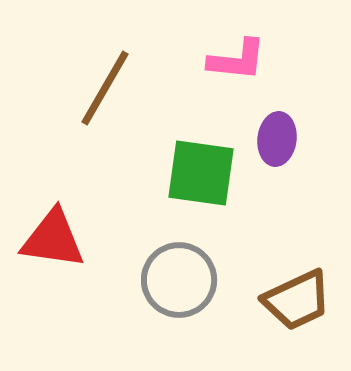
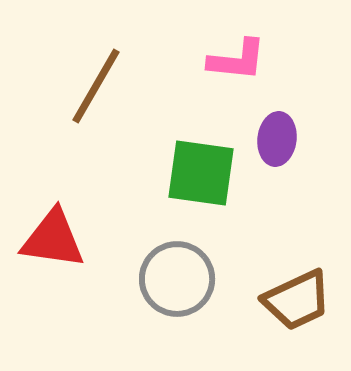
brown line: moved 9 px left, 2 px up
gray circle: moved 2 px left, 1 px up
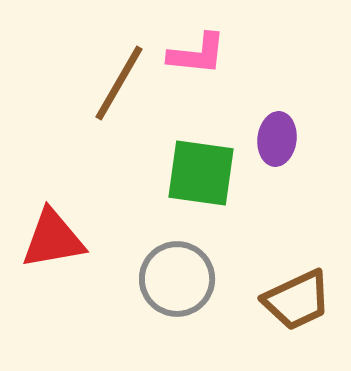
pink L-shape: moved 40 px left, 6 px up
brown line: moved 23 px right, 3 px up
red triangle: rotated 18 degrees counterclockwise
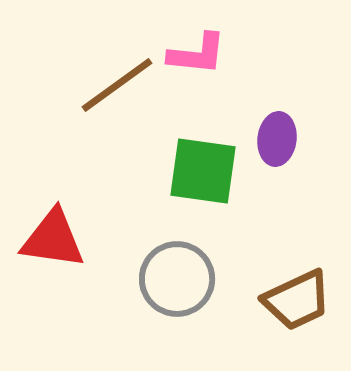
brown line: moved 2 px left, 2 px down; rotated 24 degrees clockwise
green square: moved 2 px right, 2 px up
red triangle: rotated 18 degrees clockwise
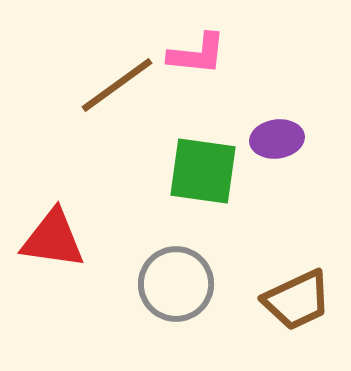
purple ellipse: rotated 75 degrees clockwise
gray circle: moved 1 px left, 5 px down
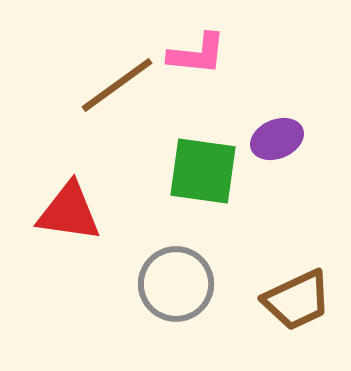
purple ellipse: rotated 15 degrees counterclockwise
red triangle: moved 16 px right, 27 px up
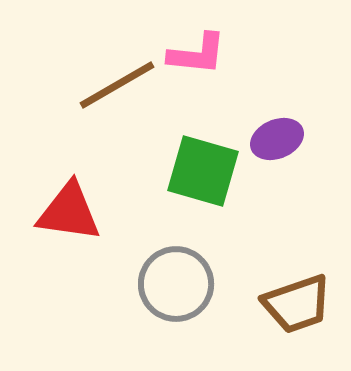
brown line: rotated 6 degrees clockwise
green square: rotated 8 degrees clockwise
brown trapezoid: moved 4 px down; rotated 6 degrees clockwise
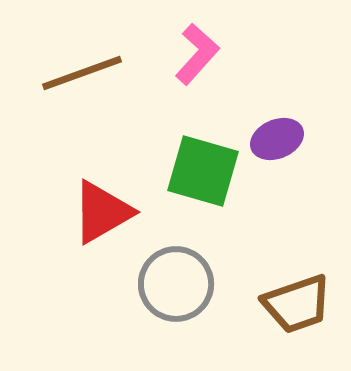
pink L-shape: rotated 54 degrees counterclockwise
brown line: moved 35 px left, 12 px up; rotated 10 degrees clockwise
red triangle: moved 33 px right; rotated 38 degrees counterclockwise
